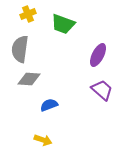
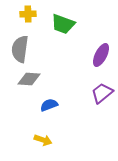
yellow cross: rotated 21 degrees clockwise
purple ellipse: moved 3 px right
purple trapezoid: moved 3 px down; rotated 80 degrees counterclockwise
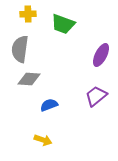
purple trapezoid: moved 6 px left, 3 px down
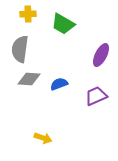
green trapezoid: rotated 10 degrees clockwise
purple trapezoid: rotated 15 degrees clockwise
blue semicircle: moved 10 px right, 21 px up
yellow arrow: moved 2 px up
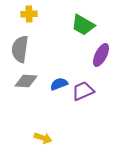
yellow cross: moved 1 px right
green trapezoid: moved 20 px right, 1 px down
gray diamond: moved 3 px left, 2 px down
purple trapezoid: moved 13 px left, 5 px up
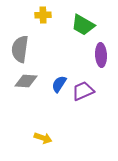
yellow cross: moved 14 px right, 1 px down
purple ellipse: rotated 30 degrees counterclockwise
blue semicircle: rotated 36 degrees counterclockwise
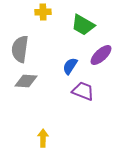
yellow cross: moved 3 px up
purple ellipse: rotated 50 degrees clockwise
blue semicircle: moved 11 px right, 18 px up
purple trapezoid: rotated 45 degrees clockwise
yellow arrow: rotated 108 degrees counterclockwise
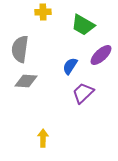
purple trapezoid: moved 2 px down; rotated 65 degrees counterclockwise
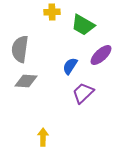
yellow cross: moved 9 px right
yellow arrow: moved 1 px up
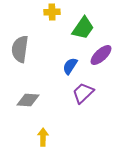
green trapezoid: moved 3 px down; rotated 85 degrees counterclockwise
gray diamond: moved 2 px right, 19 px down
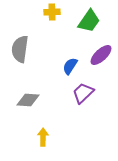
green trapezoid: moved 6 px right, 7 px up
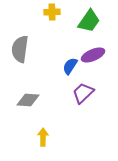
purple ellipse: moved 8 px left; rotated 20 degrees clockwise
